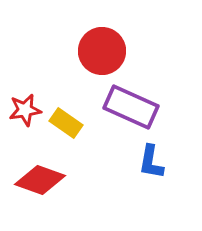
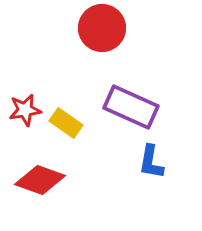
red circle: moved 23 px up
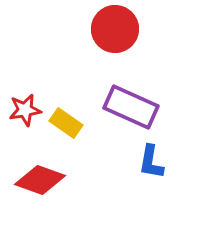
red circle: moved 13 px right, 1 px down
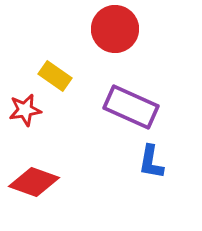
yellow rectangle: moved 11 px left, 47 px up
red diamond: moved 6 px left, 2 px down
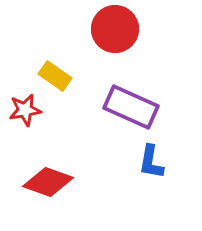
red diamond: moved 14 px right
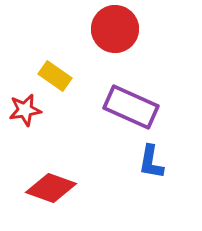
red diamond: moved 3 px right, 6 px down
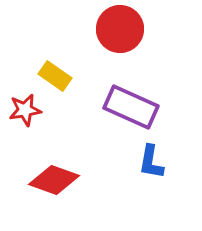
red circle: moved 5 px right
red diamond: moved 3 px right, 8 px up
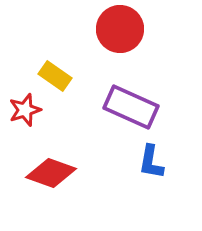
red star: rotated 8 degrees counterclockwise
red diamond: moved 3 px left, 7 px up
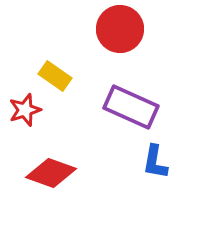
blue L-shape: moved 4 px right
